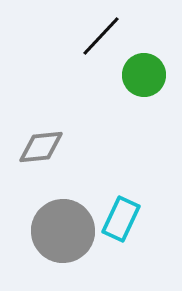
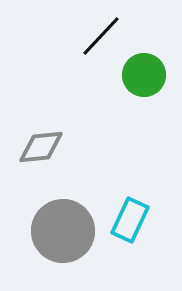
cyan rectangle: moved 9 px right, 1 px down
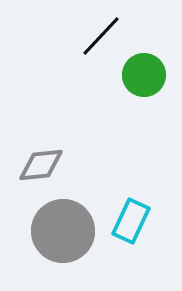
gray diamond: moved 18 px down
cyan rectangle: moved 1 px right, 1 px down
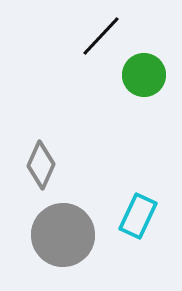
gray diamond: rotated 60 degrees counterclockwise
cyan rectangle: moved 7 px right, 5 px up
gray circle: moved 4 px down
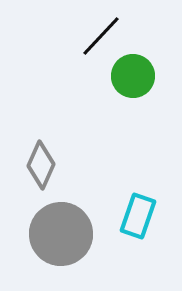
green circle: moved 11 px left, 1 px down
cyan rectangle: rotated 6 degrees counterclockwise
gray circle: moved 2 px left, 1 px up
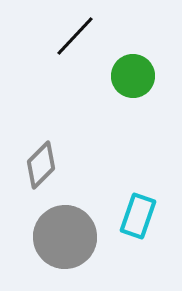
black line: moved 26 px left
gray diamond: rotated 21 degrees clockwise
gray circle: moved 4 px right, 3 px down
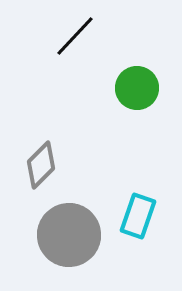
green circle: moved 4 px right, 12 px down
gray circle: moved 4 px right, 2 px up
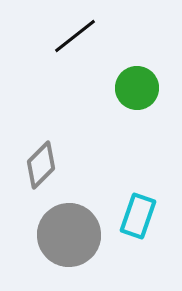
black line: rotated 9 degrees clockwise
